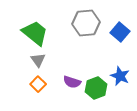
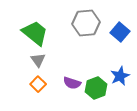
blue star: rotated 24 degrees clockwise
purple semicircle: moved 1 px down
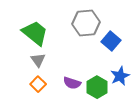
blue square: moved 9 px left, 9 px down
green hexagon: moved 1 px right, 1 px up; rotated 10 degrees counterclockwise
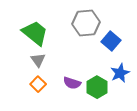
blue star: moved 3 px up
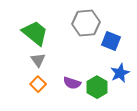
blue square: rotated 18 degrees counterclockwise
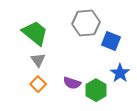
blue star: rotated 12 degrees counterclockwise
green hexagon: moved 1 px left, 3 px down
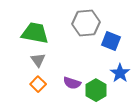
green trapezoid: rotated 28 degrees counterclockwise
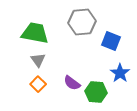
gray hexagon: moved 4 px left, 1 px up
purple semicircle: rotated 18 degrees clockwise
green hexagon: moved 2 px down; rotated 25 degrees counterclockwise
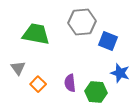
green trapezoid: moved 1 px right, 1 px down
blue square: moved 3 px left
gray triangle: moved 20 px left, 8 px down
blue star: rotated 18 degrees counterclockwise
purple semicircle: moved 2 px left; rotated 48 degrees clockwise
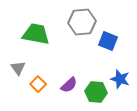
blue star: moved 6 px down
purple semicircle: moved 1 px left, 2 px down; rotated 126 degrees counterclockwise
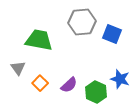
green trapezoid: moved 3 px right, 6 px down
blue square: moved 4 px right, 7 px up
orange square: moved 2 px right, 1 px up
green hexagon: rotated 20 degrees clockwise
